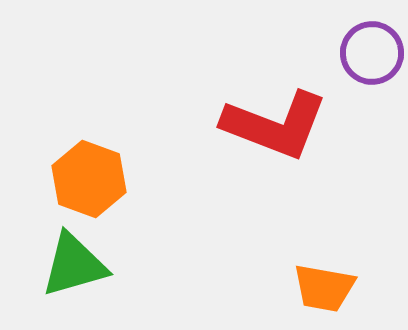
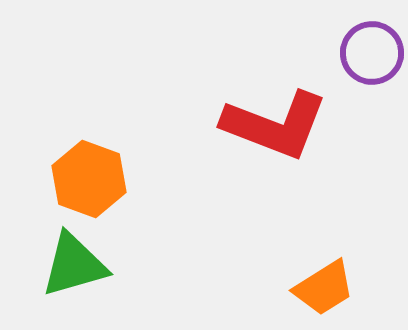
orange trapezoid: rotated 42 degrees counterclockwise
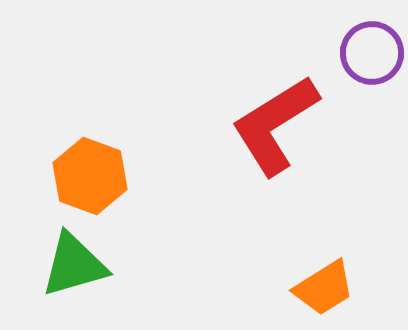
red L-shape: rotated 127 degrees clockwise
orange hexagon: moved 1 px right, 3 px up
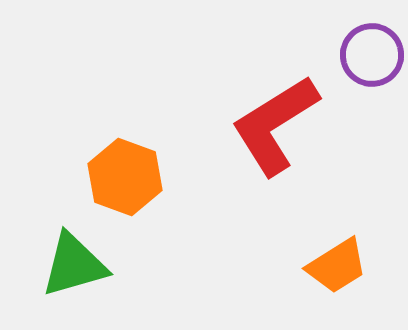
purple circle: moved 2 px down
orange hexagon: moved 35 px right, 1 px down
orange trapezoid: moved 13 px right, 22 px up
